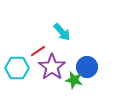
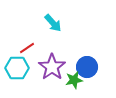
cyan arrow: moved 9 px left, 9 px up
red line: moved 11 px left, 3 px up
green star: rotated 24 degrees counterclockwise
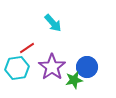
cyan hexagon: rotated 10 degrees counterclockwise
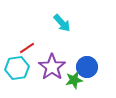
cyan arrow: moved 9 px right
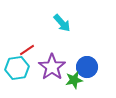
red line: moved 2 px down
